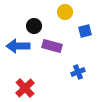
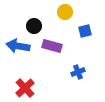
blue arrow: rotated 10 degrees clockwise
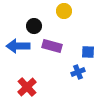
yellow circle: moved 1 px left, 1 px up
blue square: moved 3 px right, 21 px down; rotated 16 degrees clockwise
blue arrow: rotated 10 degrees counterclockwise
red cross: moved 2 px right, 1 px up
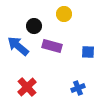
yellow circle: moved 3 px down
blue arrow: rotated 40 degrees clockwise
blue cross: moved 16 px down
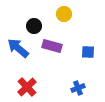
blue arrow: moved 2 px down
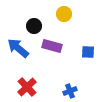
blue cross: moved 8 px left, 3 px down
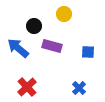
blue cross: moved 9 px right, 3 px up; rotated 24 degrees counterclockwise
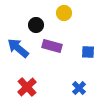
yellow circle: moved 1 px up
black circle: moved 2 px right, 1 px up
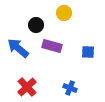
blue cross: moved 9 px left; rotated 24 degrees counterclockwise
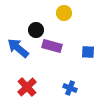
black circle: moved 5 px down
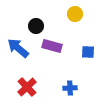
yellow circle: moved 11 px right, 1 px down
black circle: moved 4 px up
blue cross: rotated 24 degrees counterclockwise
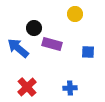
black circle: moved 2 px left, 2 px down
purple rectangle: moved 2 px up
